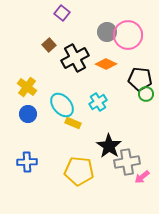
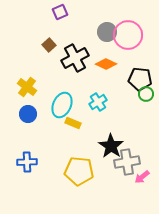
purple square: moved 2 px left, 1 px up; rotated 28 degrees clockwise
cyan ellipse: rotated 65 degrees clockwise
black star: moved 2 px right
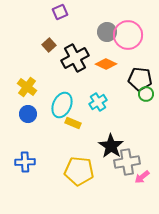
blue cross: moved 2 px left
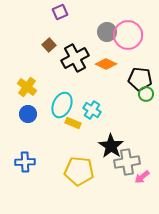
cyan cross: moved 6 px left, 8 px down; rotated 24 degrees counterclockwise
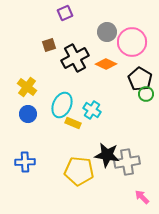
purple square: moved 5 px right, 1 px down
pink circle: moved 4 px right, 7 px down
brown square: rotated 24 degrees clockwise
black pentagon: rotated 25 degrees clockwise
black star: moved 4 px left, 9 px down; rotated 25 degrees counterclockwise
pink arrow: moved 20 px down; rotated 84 degrees clockwise
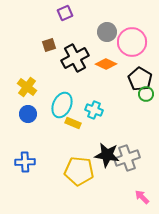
cyan cross: moved 2 px right; rotated 12 degrees counterclockwise
gray cross: moved 4 px up; rotated 10 degrees counterclockwise
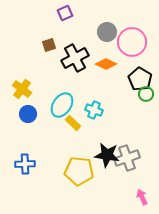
yellow cross: moved 5 px left, 2 px down
cyan ellipse: rotated 10 degrees clockwise
yellow rectangle: rotated 21 degrees clockwise
blue cross: moved 2 px down
pink arrow: rotated 21 degrees clockwise
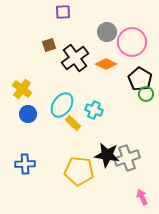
purple square: moved 2 px left, 1 px up; rotated 21 degrees clockwise
black cross: rotated 8 degrees counterclockwise
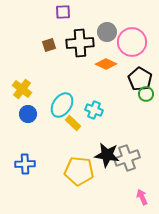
black cross: moved 5 px right, 15 px up; rotated 32 degrees clockwise
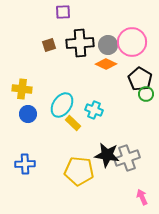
gray circle: moved 1 px right, 13 px down
yellow cross: rotated 30 degrees counterclockwise
